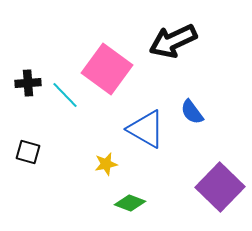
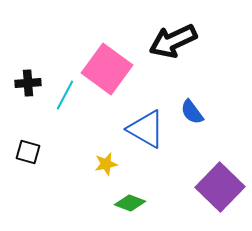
cyan line: rotated 72 degrees clockwise
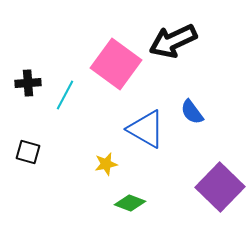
pink square: moved 9 px right, 5 px up
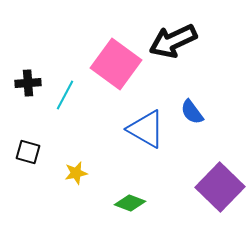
yellow star: moved 30 px left, 9 px down
